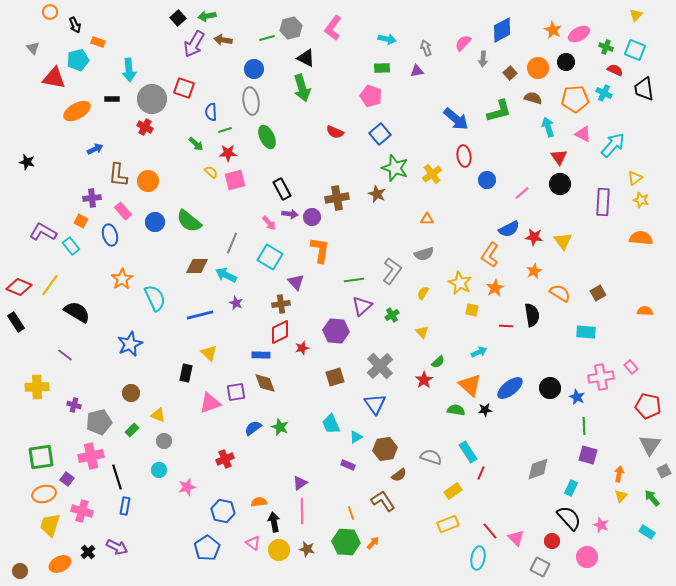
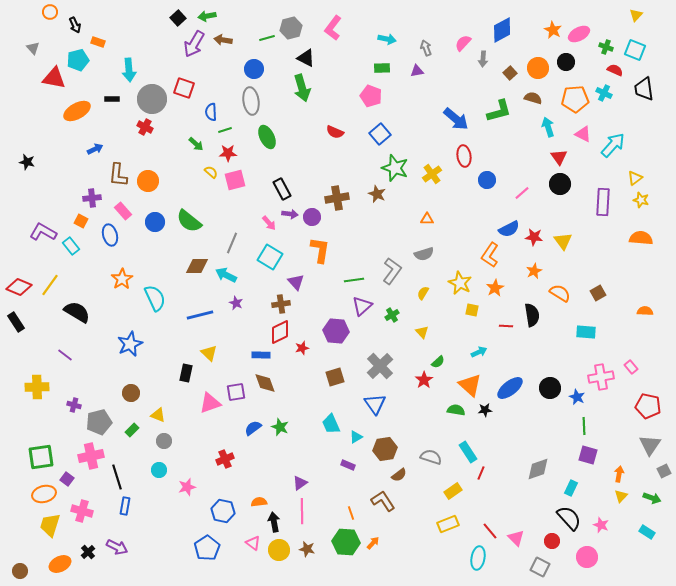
green arrow at (652, 498): rotated 150 degrees clockwise
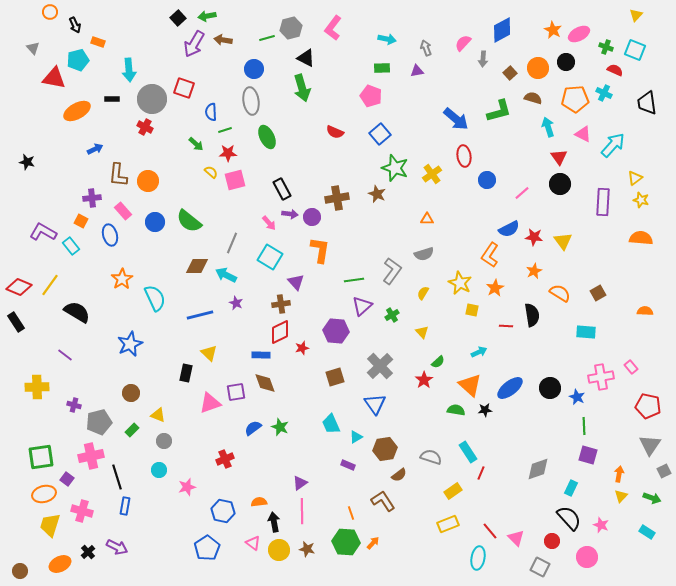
black trapezoid at (644, 89): moved 3 px right, 14 px down
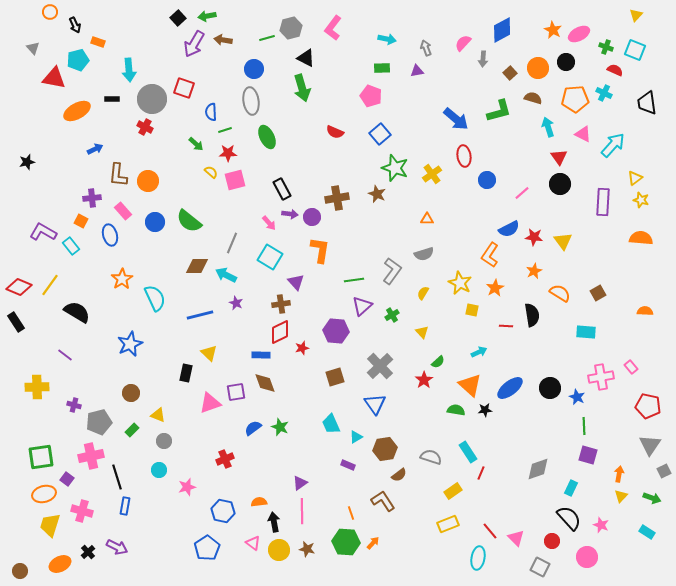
black star at (27, 162): rotated 28 degrees counterclockwise
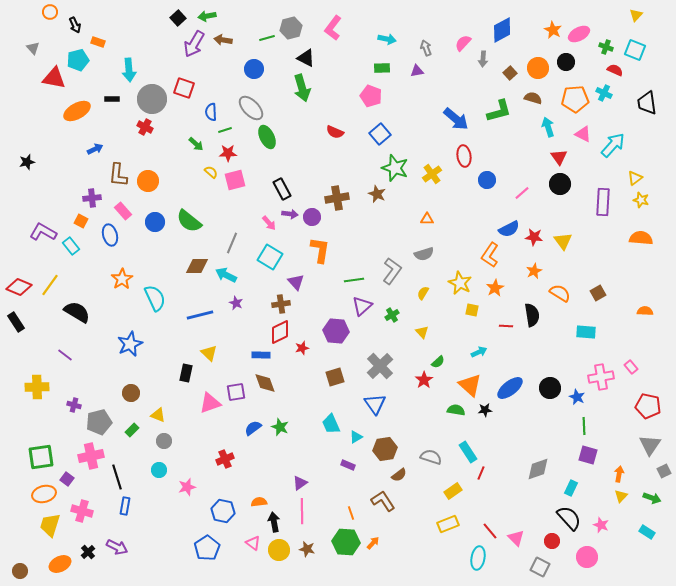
gray ellipse at (251, 101): moved 7 px down; rotated 36 degrees counterclockwise
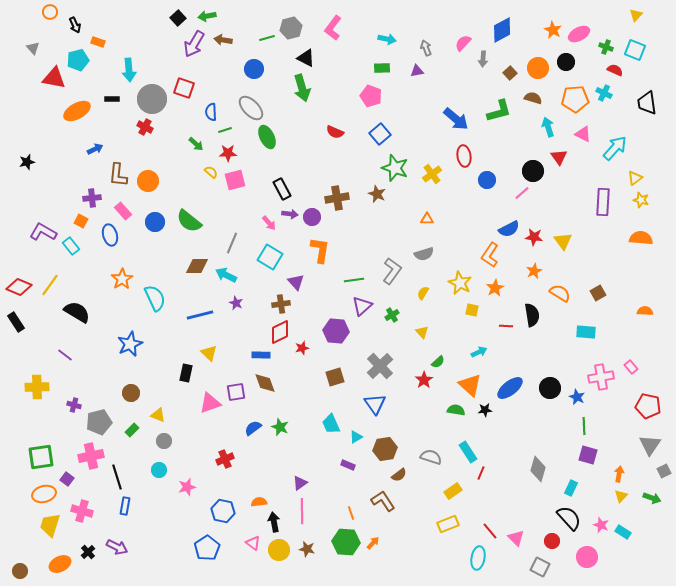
cyan arrow at (613, 145): moved 2 px right, 3 px down
black circle at (560, 184): moved 27 px left, 13 px up
gray diamond at (538, 469): rotated 55 degrees counterclockwise
cyan rectangle at (647, 532): moved 24 px left
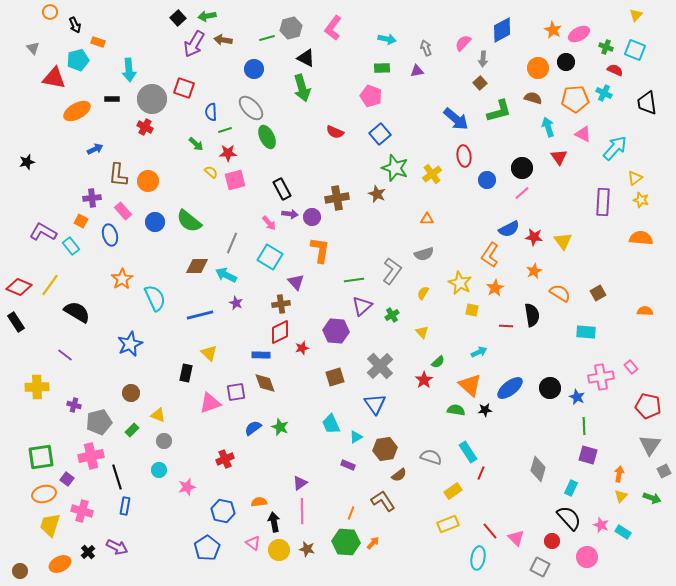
brown square at (510, 73): moved 30 px left, 10 px down
black circle at (533, 171): moved 11 px left, 3 px up
orange line at (351, 513): rotated 40 degrees clockwise
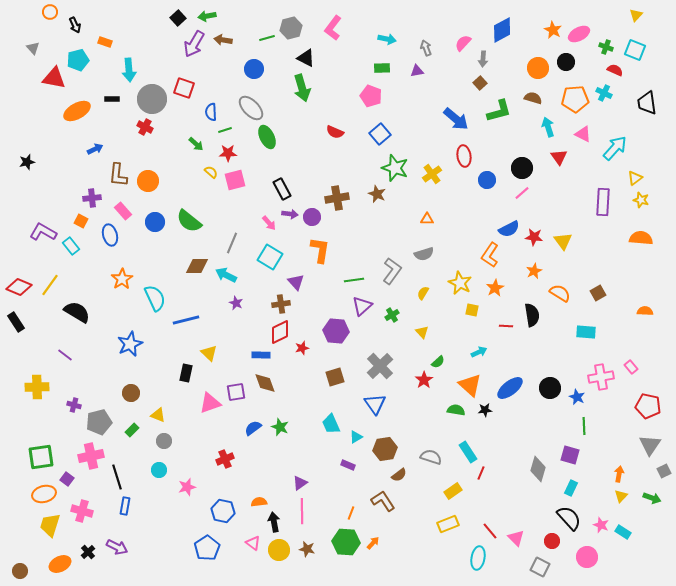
orange rectangle at (98, 42): moved 7 px right
blue line at (200, 315): moved 14 px left, 5 px down
purple square at (588, 455): moved 18 px left
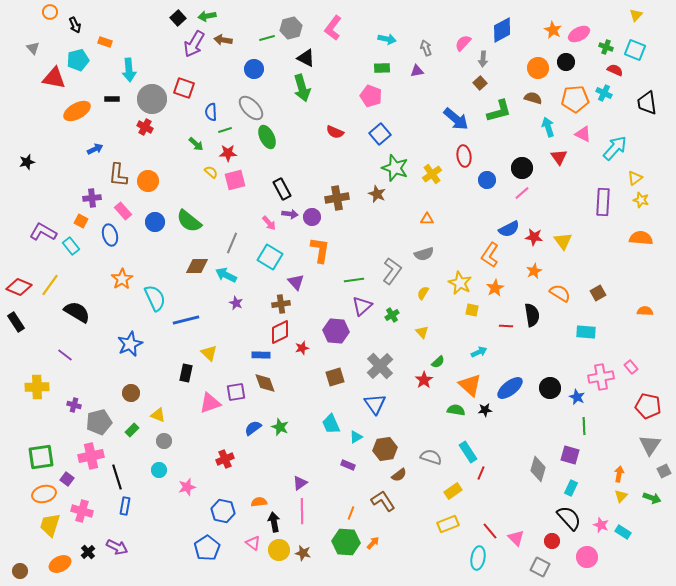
brown star at (307, 549): moved 4 px left, 4 px down
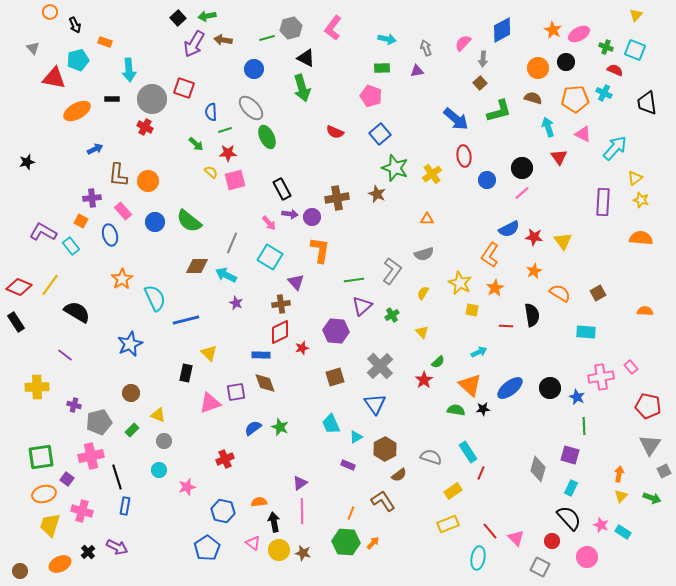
black star at (485, 410): moved 2 px left, 1 px up
brown hexagon at (385, 449): rotated 20 degrees counterclockwise
